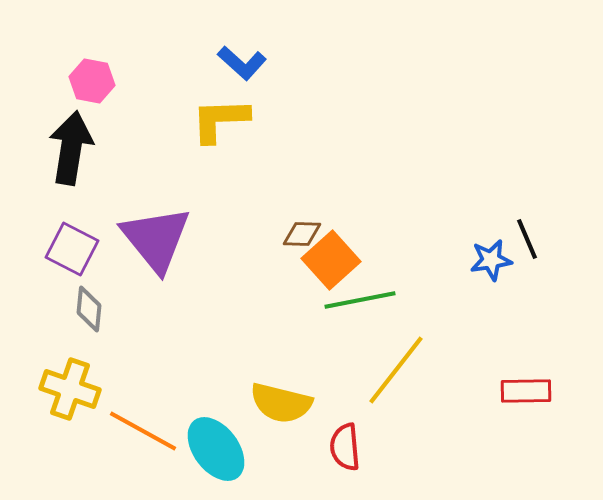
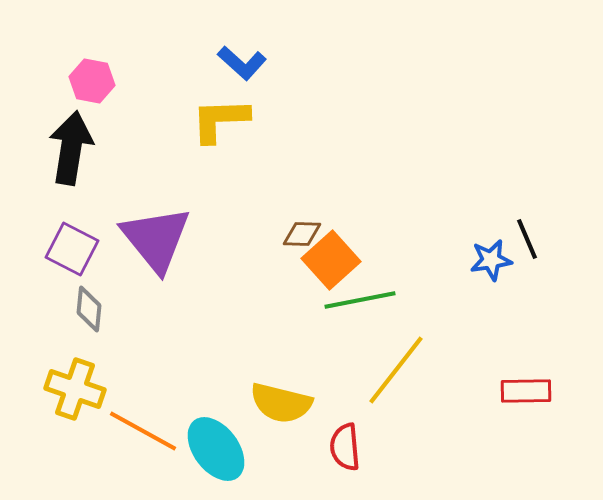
yellow cross: moved 5 px right
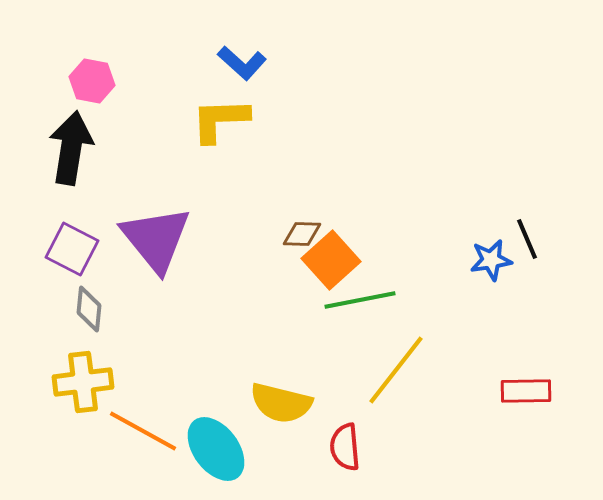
yellow cross: moved 8 px right, 7 px up; rotated 26 degrees counterclockwise
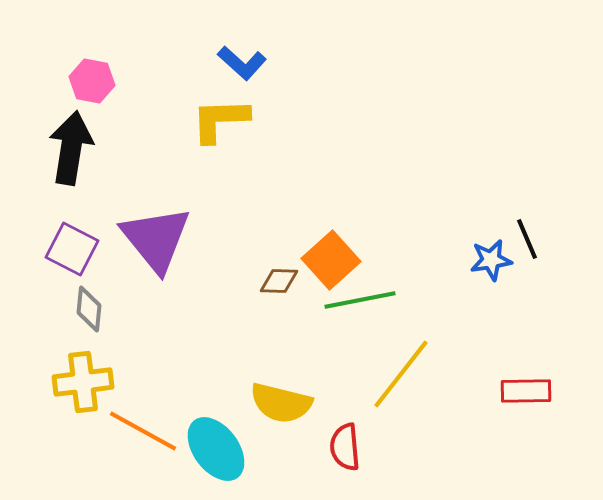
brown diamond: moved 23 px left, 47 px down
yellow line: moved 5 px right, 4 px down
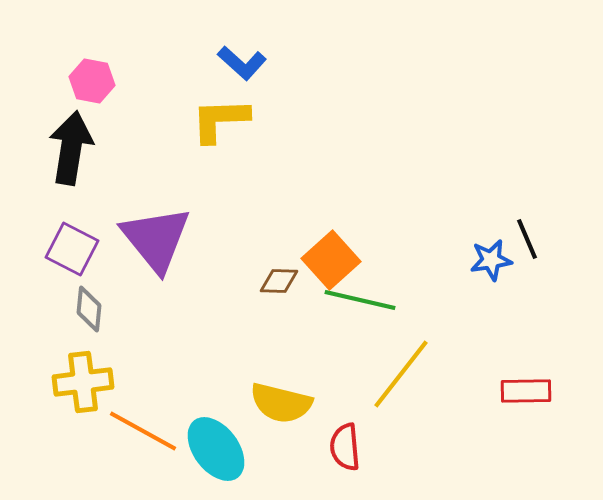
green line: rotated 24 degrees clockwise
